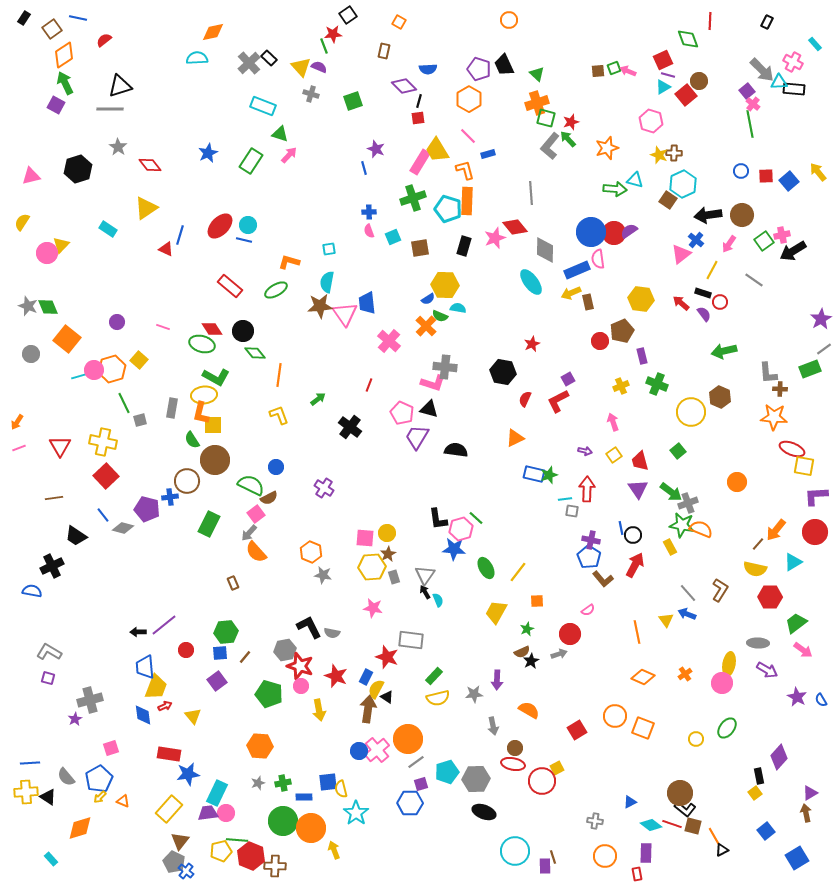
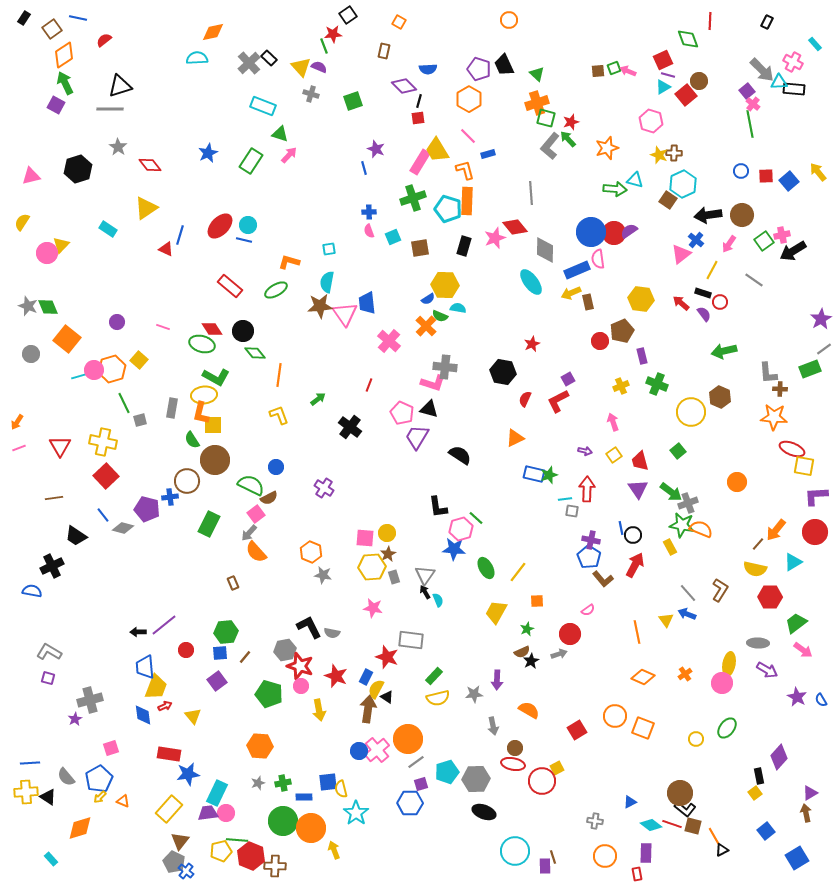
black semicircle at (456, 450): moved 4 px right, 5 px down; rotated 25 degrees clockwise
black L-shape at (438, 519): moved 12 px up
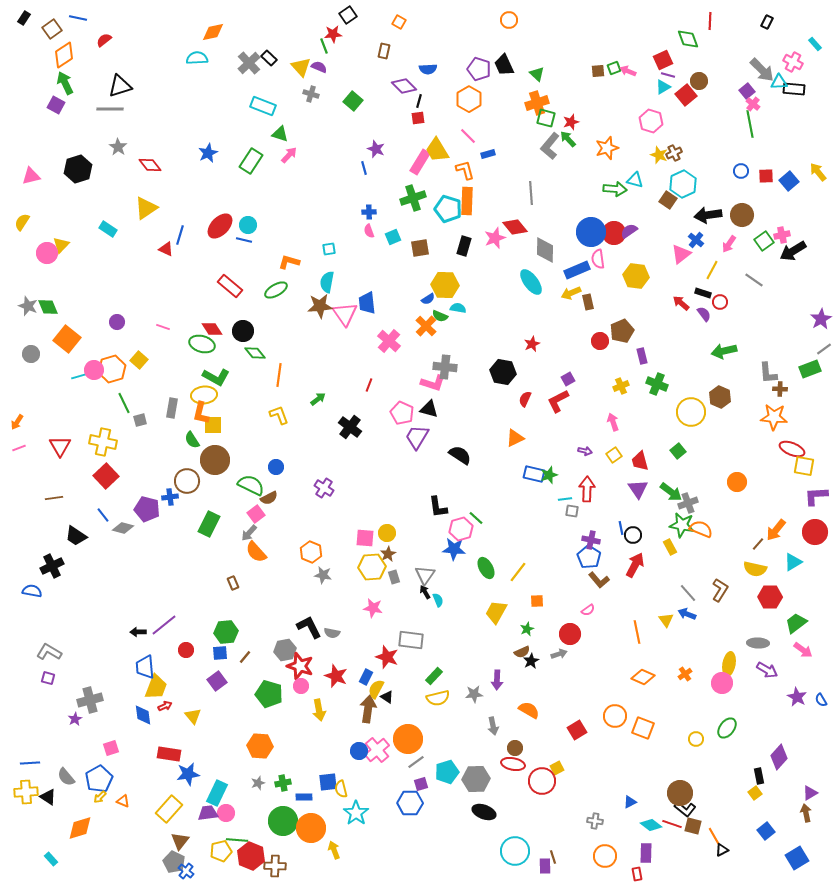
green square at (353, 101): rotated 30 degrees counterclockwise
brown cross at (674, 153): rotated 28 degrees counterclockwise
yellow hexagon at (641, 299): moved 5 px left, 23 px up
brown L-shape at (603, 579): moved 4 px left, 1 px down
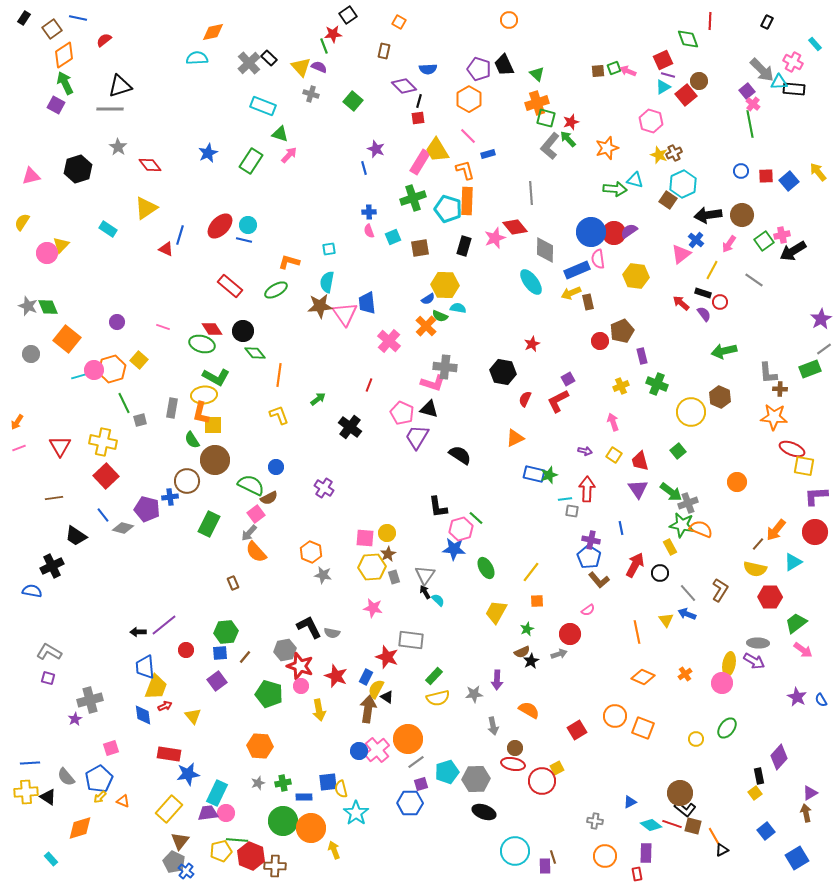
yellow square at (614, 455): rotated 21 degrees counterclockwise
black circle at (633, 535): moved 27 px right, 38 px down
yellow line at (518, 572): moved 13 px right
cyan semicircle at (438, 600): rotated 24 degrees counterclockwise
purple arrow at (767, 670): moved 13 px left, 9 px up
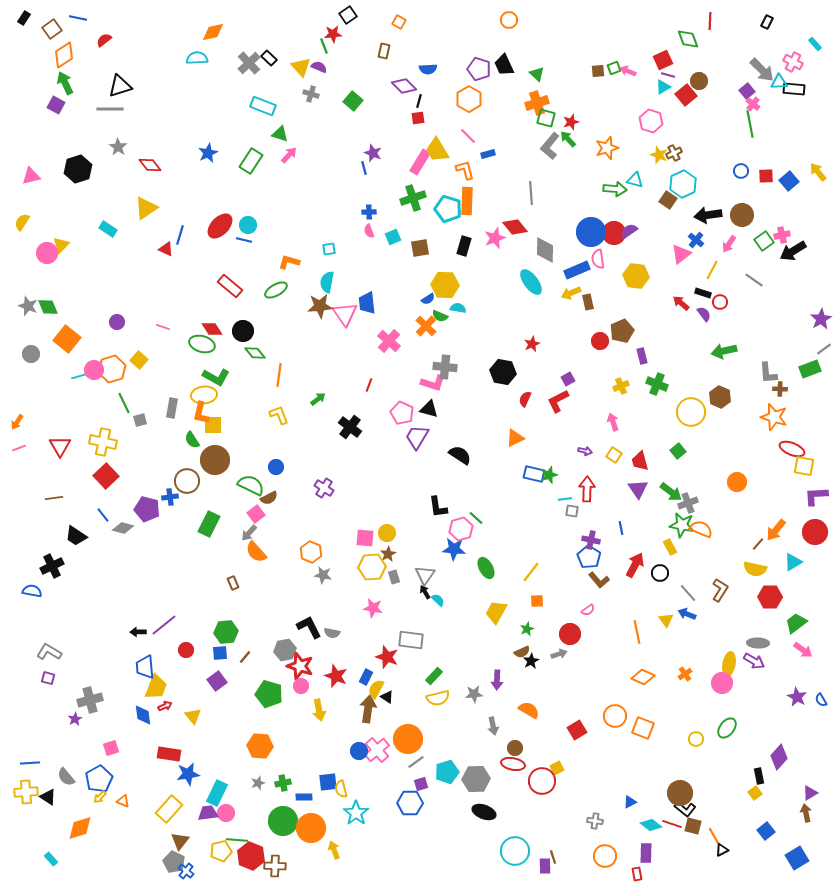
purple star at (376, 149): moved 3 px left, 4 px down
orange star at (774, 417): rotated 12 degrees clockwise
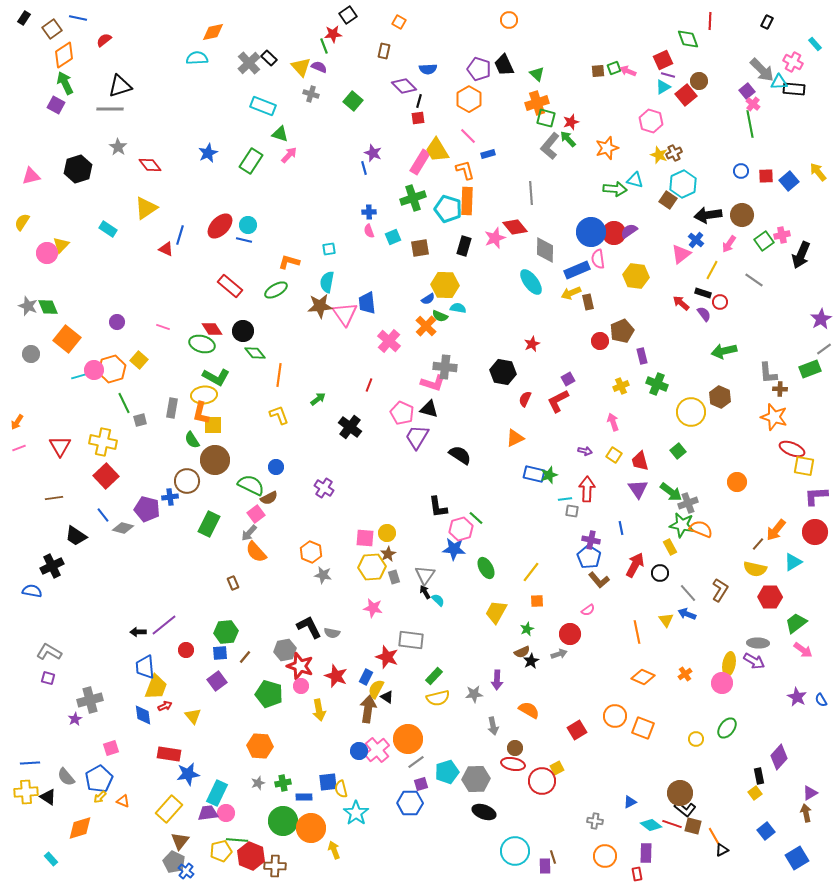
black arrow at (793, 251): moved 8 px right, 4 px down; rotated 36 degrees counterclockwise
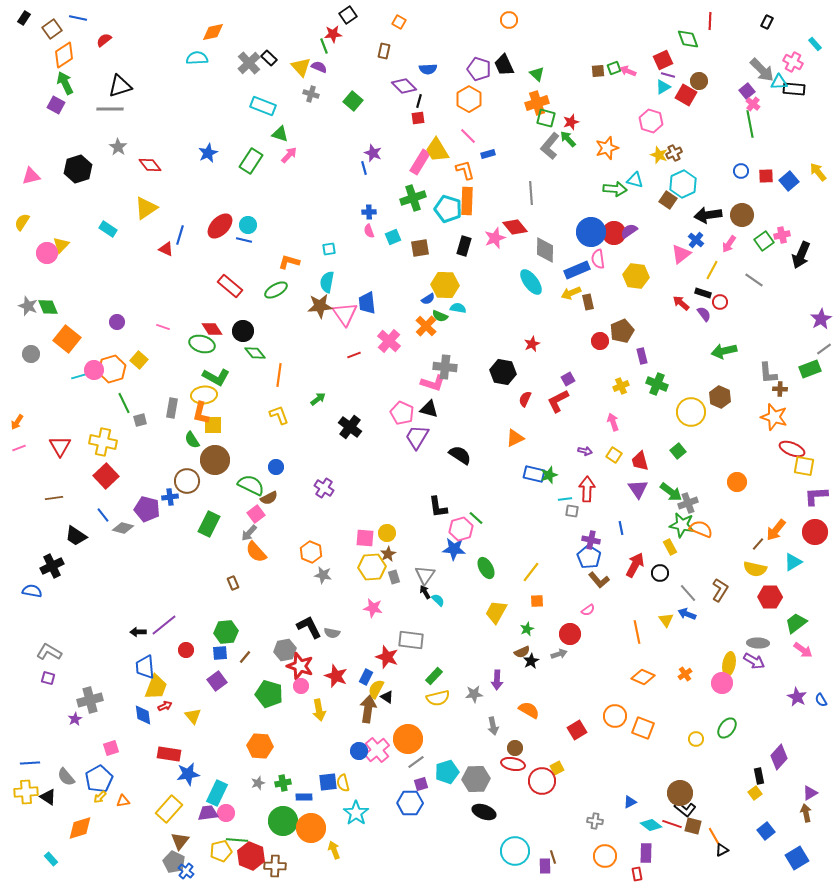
red square at (686, 95): rotated 20 degrees counterclockwise
red line at (369, 385): moved 15 px left, 30 px up; rotated 48 degrees clockwise
yellow semicircle at (341, 789): moved 2 px right, 6 px up
orange triangle at (123, 801): rotated 32 degrees counterclockwise
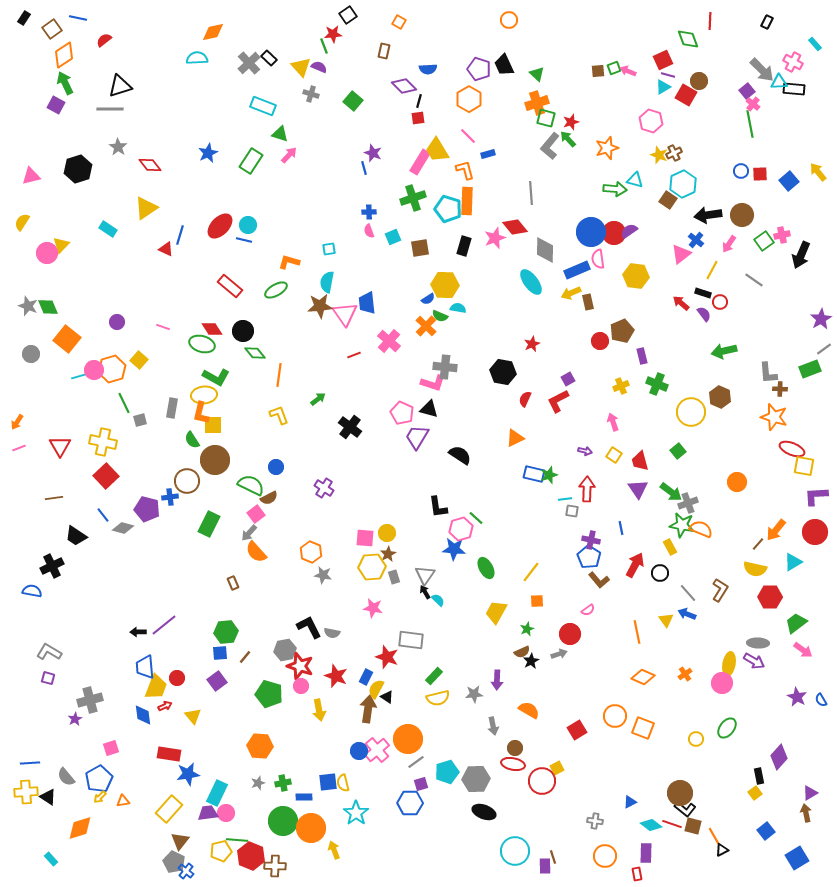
red square at (766, 176): moved 6 px left, 2 px up
red circle at (186, 650): moved 9 px left, 28 px down
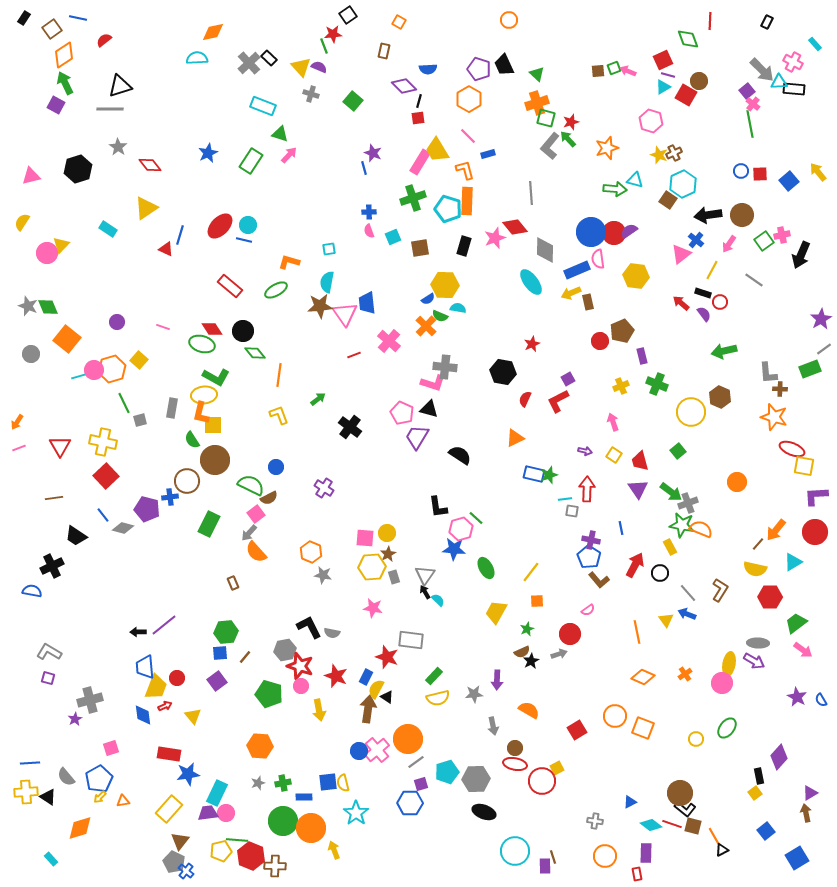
red ellipse at (513, 764): moved 2 px right
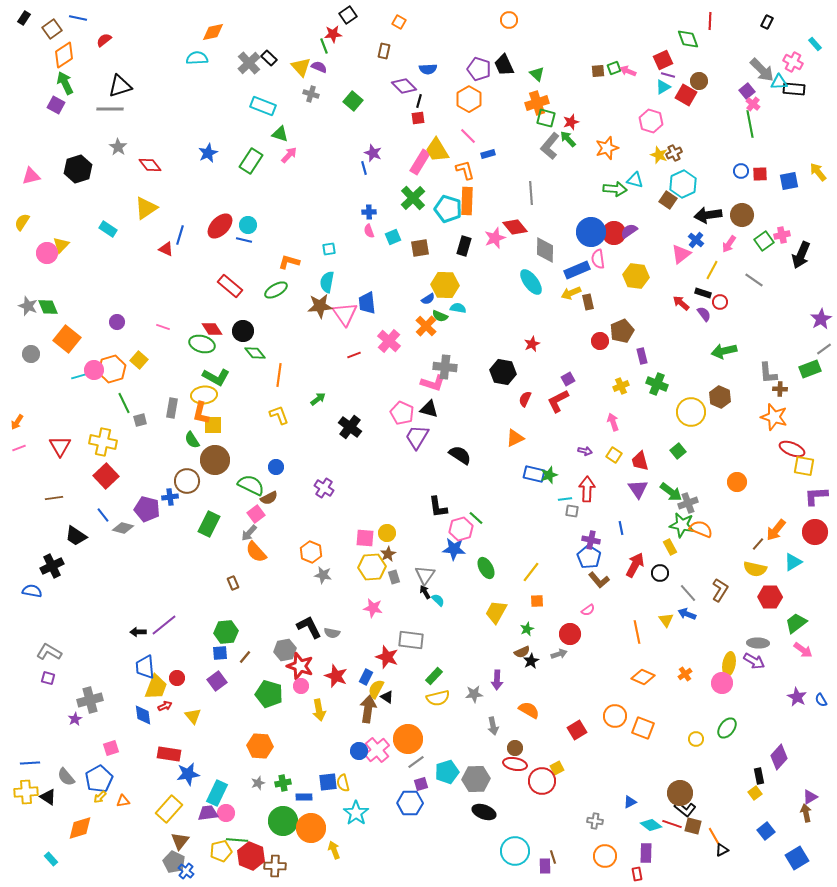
blue square at (789, 181): rotated 30 degrees clockwise
green cross at (413, 198): rotated 25 degrees counterclockwise
purple triangle at (810, 793): moved 4 px down
